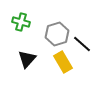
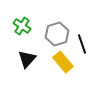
green cross: moved 1 px right, 4 px down; rotated 18 degrees clockwise
black line: rotated 30 degrees clockwise
yellow rectangle: rotated 10 degrees counterclockwise
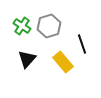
gray hexagon: moved 8 px left, 8 px up
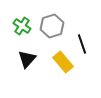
gray hexagon: moved 3 px right
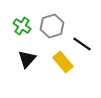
black line: rotated 36 degrees counterclockwise
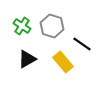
gray hexagon: rotated 25 degrees counterclockwise
black triangle: rotated 18 degrees clockwise
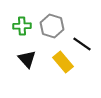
green cross: rotated 36 degrees counterclockwise
black triangle: rotated 42 degrees counterclockwise
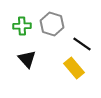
gray hexagon: moved 2 px up
yellow rectangle: moved 11 px right, 6 px down
